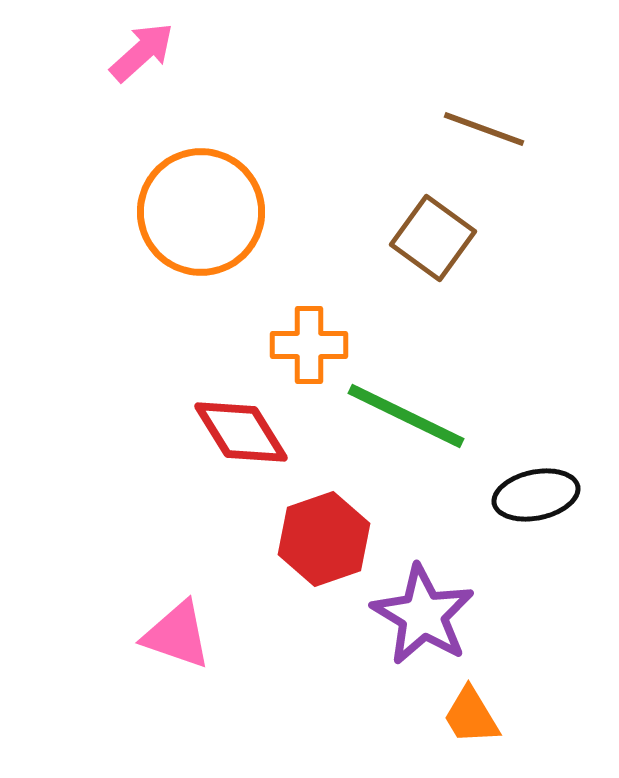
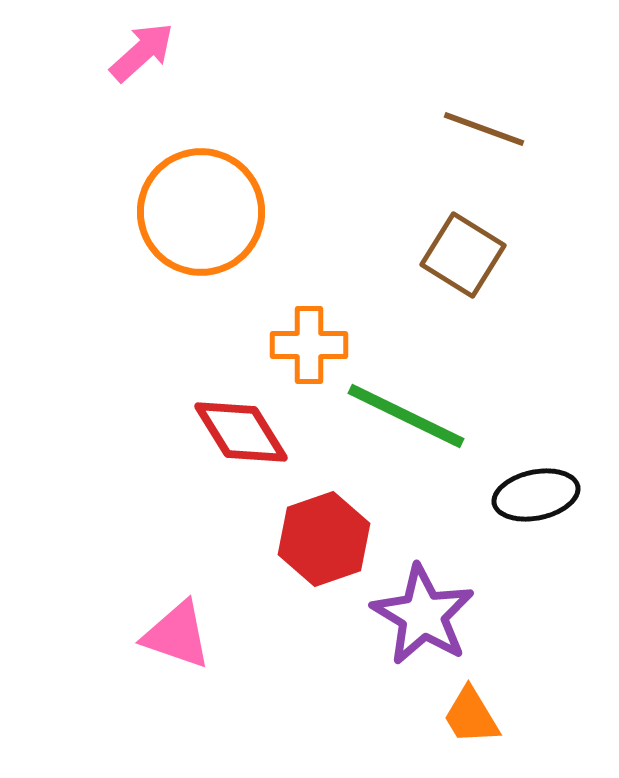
brown square: moved 30 px right, 17 px down; rotated 4 degrees counterclockwise
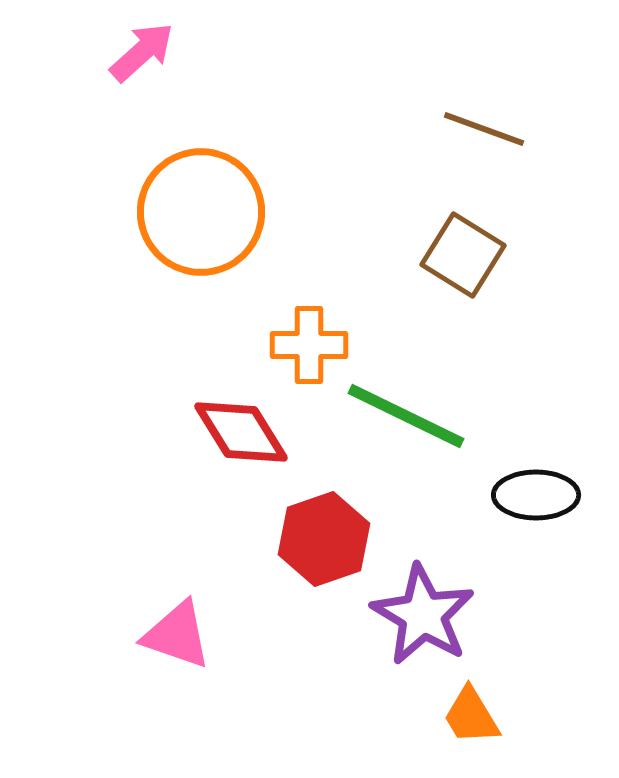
black ellipse: rotated 12 degrees clockwise
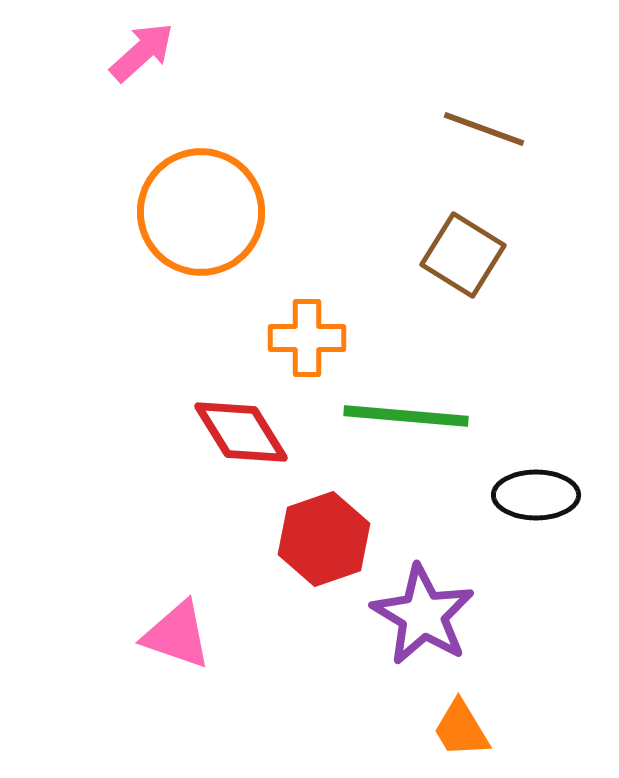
orange cross: moved 2 px left, 7 px up
green line: rotated 21 degrees counterclockwise
orange trapezoid: moved 10 px left, 13 px down
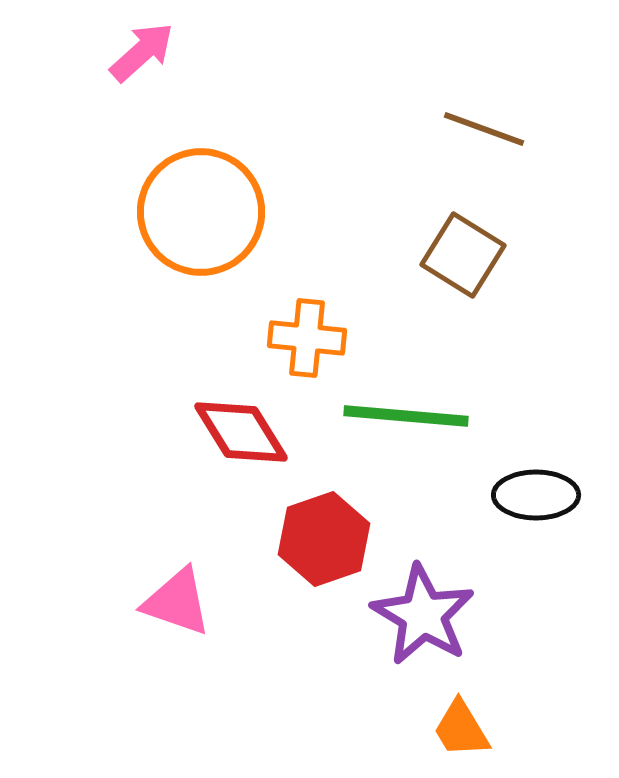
orange cross: rotated 6 degrees clockwise
pink triangle: moved 33 px up
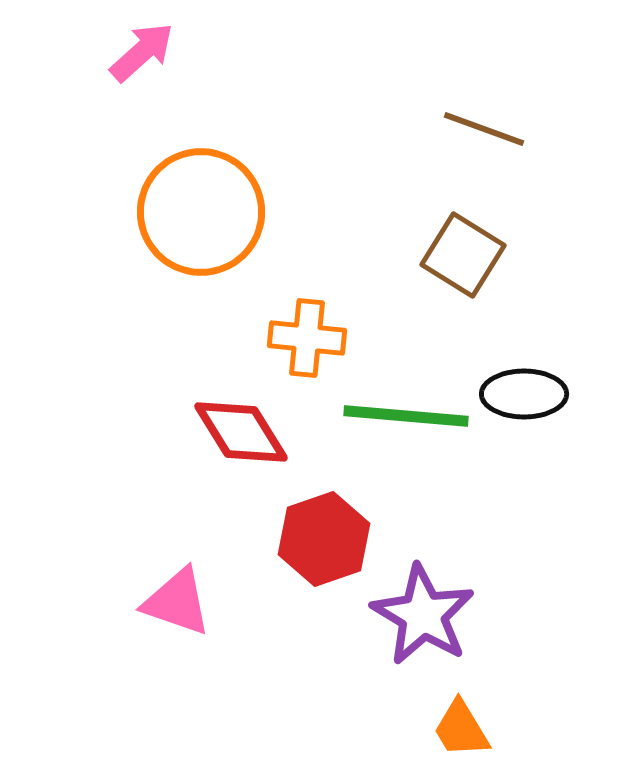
black ellipse: moved 12 px left, 101 px up
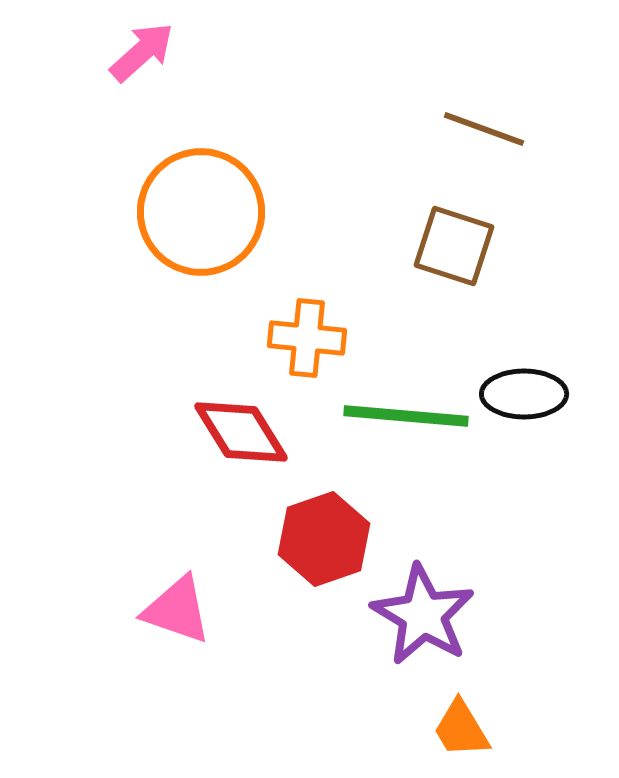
brown square: moved 9 px left, 9 px up; rotated 14 degrees counterclockwise
pink triangle: moved 8 px down
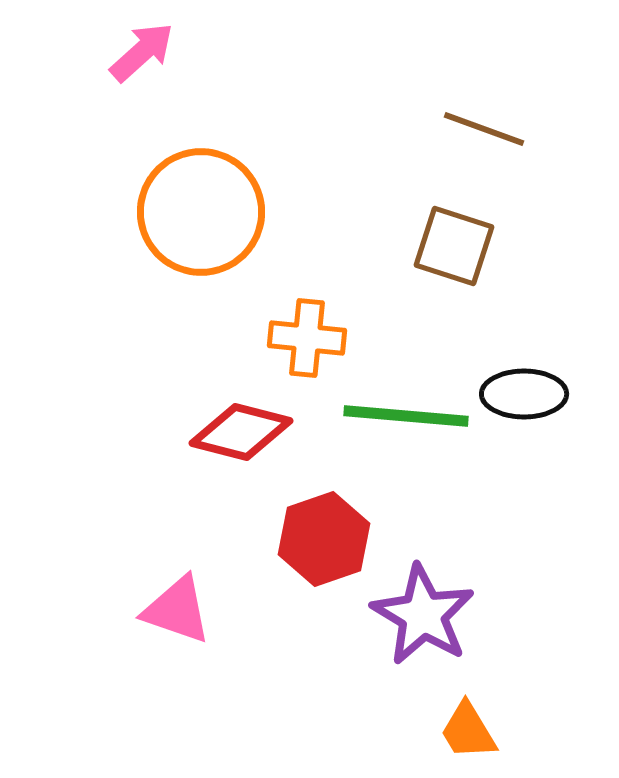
red diamond: rotated 44 degrees counterclockwise
orange trapezoid: moved 7 px right, 2 px down
